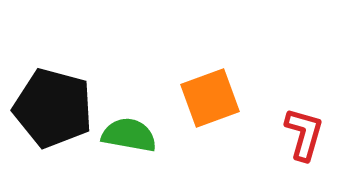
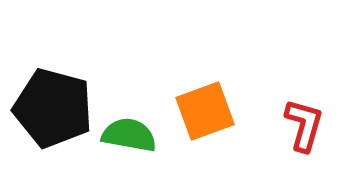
orange square: moved 5 px left, 13 px down
red L-shape: moved 9 px up
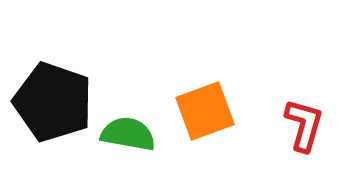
black pentagon: moved 6 px up; rotated 4 degrees clockwise
green semicircle: moved 1 px left, 1 px up
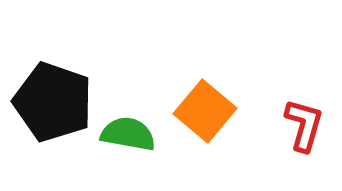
orange square: rotated 30 degrees counterclockwise
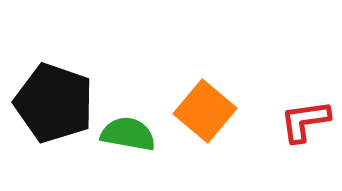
black pentagon: moved 1 px right, 1 px down
red L-shape: moved 1 px right, 4 px up; rotated 114 degrees counterclockwise
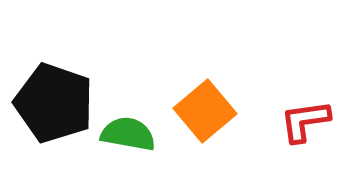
orange square: rotated 10 degrees clockwise
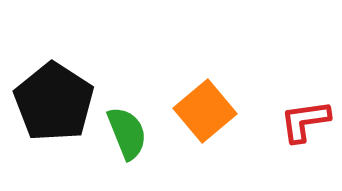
black pentagon: moved 1 px up; rotated 14 degrees clockwise
green semicircle: moved 1 px left, 1 px up; rotated 58 degrees clockwise
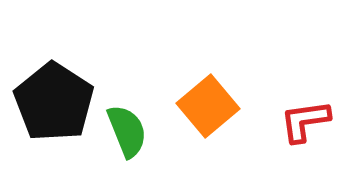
orange square: moved 3 px right, 5 px up
green semicircle: moved 2 px up
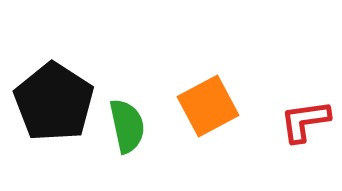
orange square: rotated 12 degrees clockwise
green semicircle: moved 5 px up; rotated 10 degrees clockwise
